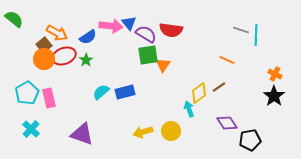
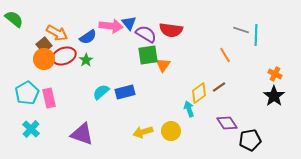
orange line: moved 2 px left, 5 px up; rotated 35 degrees clockwise
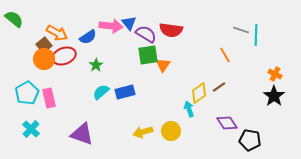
green star: moved 10 px right, 5 px down
black pentagon: rotated 20 degrees clockwise
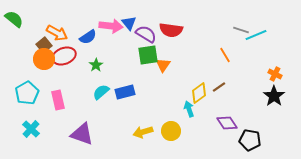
cyan line: rotated 65 degrees clockwise
pink rectangle: moved 9 px right, 2 px down
